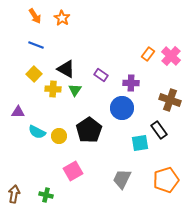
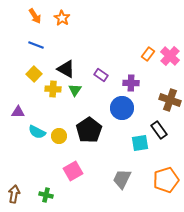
pink cross: moved 1 px left
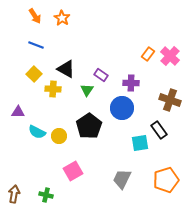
green triangle: moved 12 px right
black pentagon: moved 4 px up
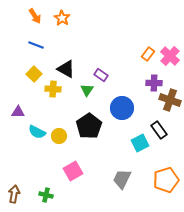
purple cross: moved 23 px right
cyan square: rotated 18 degrees counterclockwise
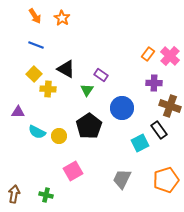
yellow cross: moved 5 px left
brown cross: moved 6 px down
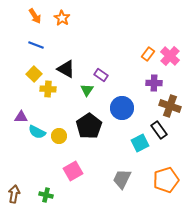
purple triangle: moved 3 px right, 5 px down
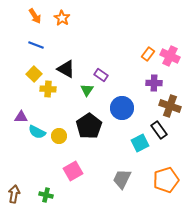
pink cross: rotated 18 degrees counterclockwise
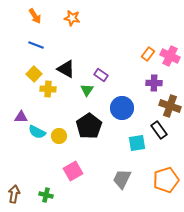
orange star: moved 10 px right; rotated 21 degrees counterclockwise
cyan square: moved 3 px left; rotated 18 degrees clockwise
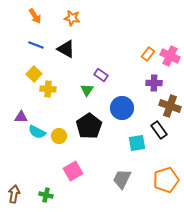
black triangle: moved 20 px up
